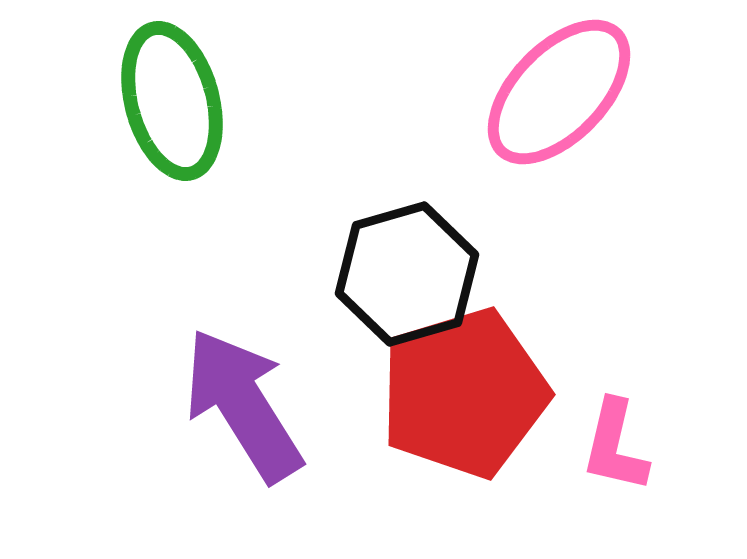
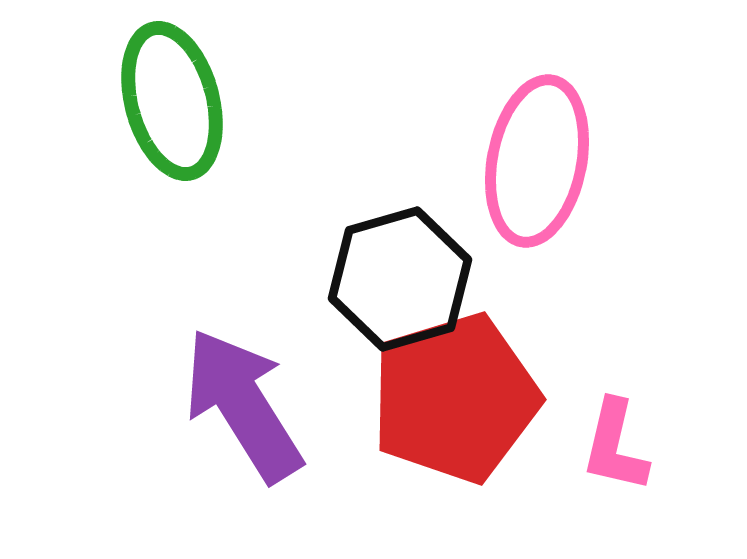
pink ellipse: moved 22 px left, 69 px down; rotated 33 degrees counterclockwise
black hexagon: moved 7 px left, 5 px down
red pentagon: moved 9 px left, 5 px down
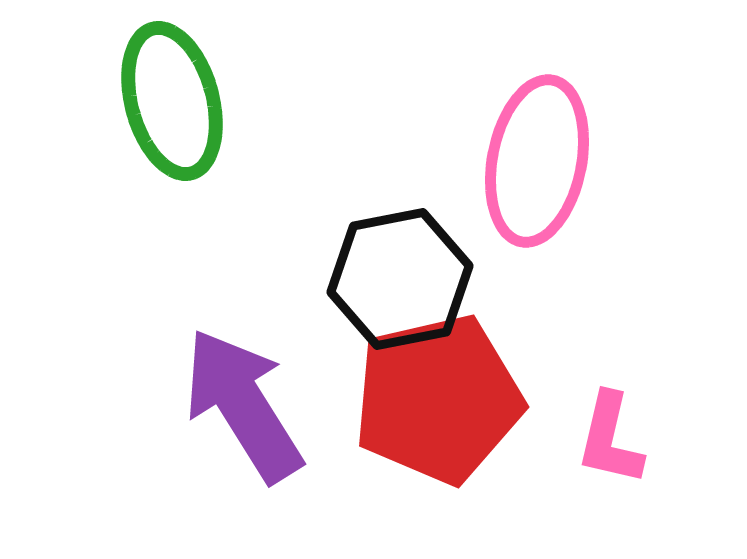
black hexagon: rotated 5 degrees clockwise
red pentagon: moved 17 px left, 1 px down; rotated 4 degrees clockwise
pink L-shape: moved 5 px left, 7 px up
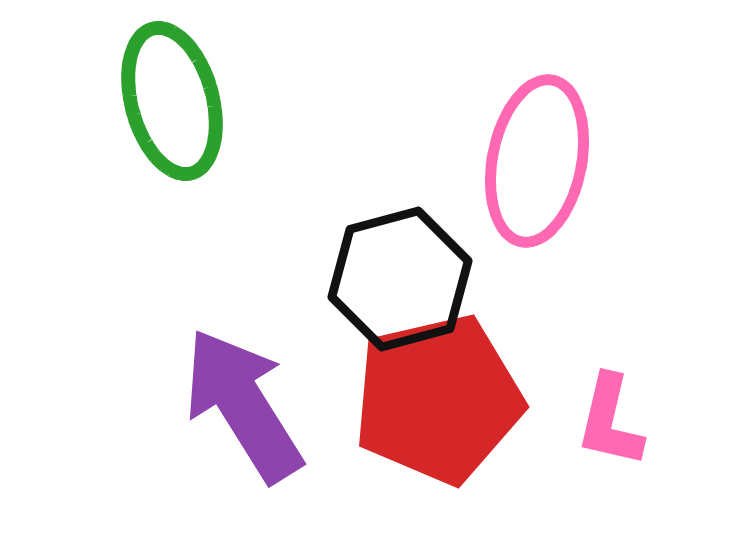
black hexagon: rotated 4 degrees counterclockwise
pink L-shape: moved 18 px up
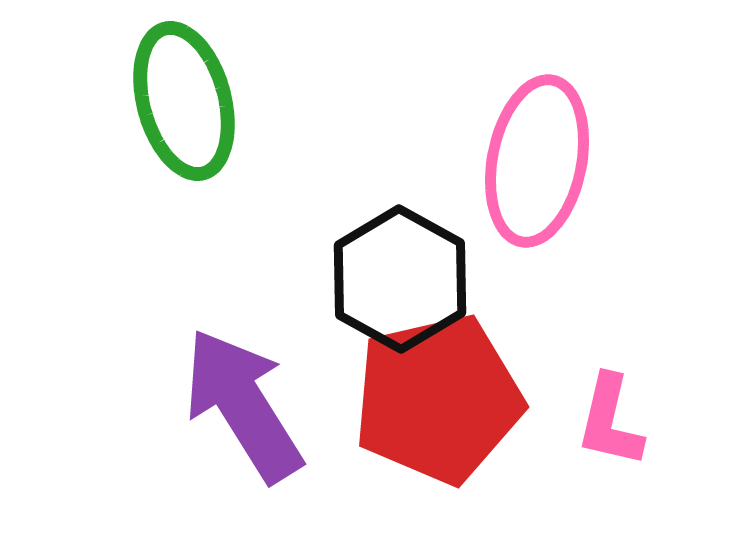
green ellipse: moved 12 px right
black hexagon: rotated 16 degrees counterclockwise
